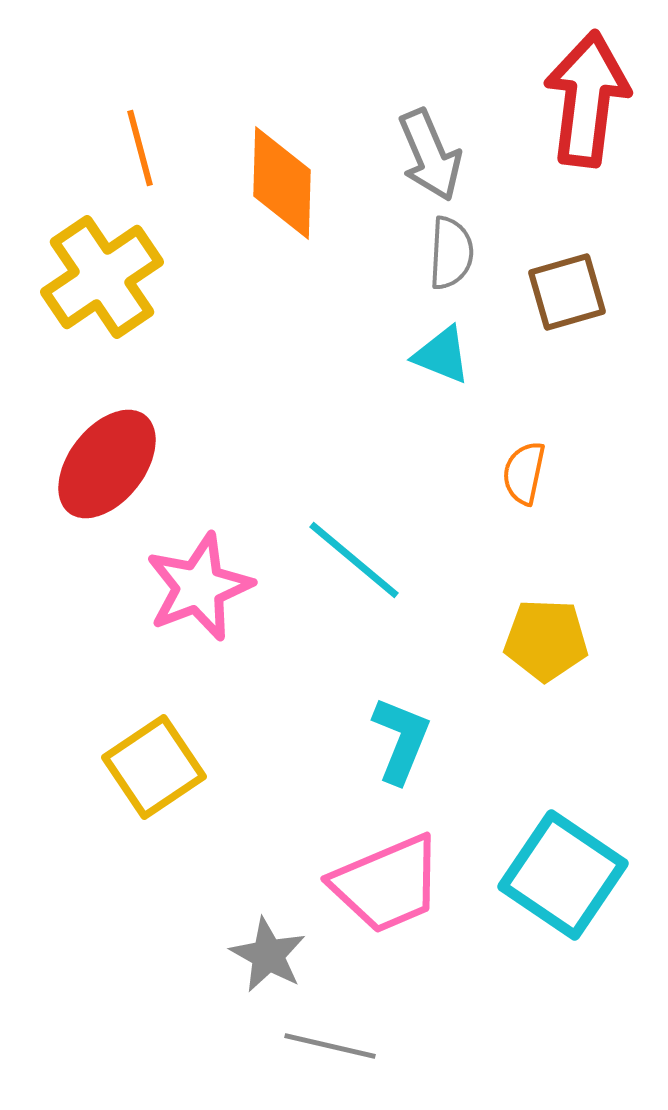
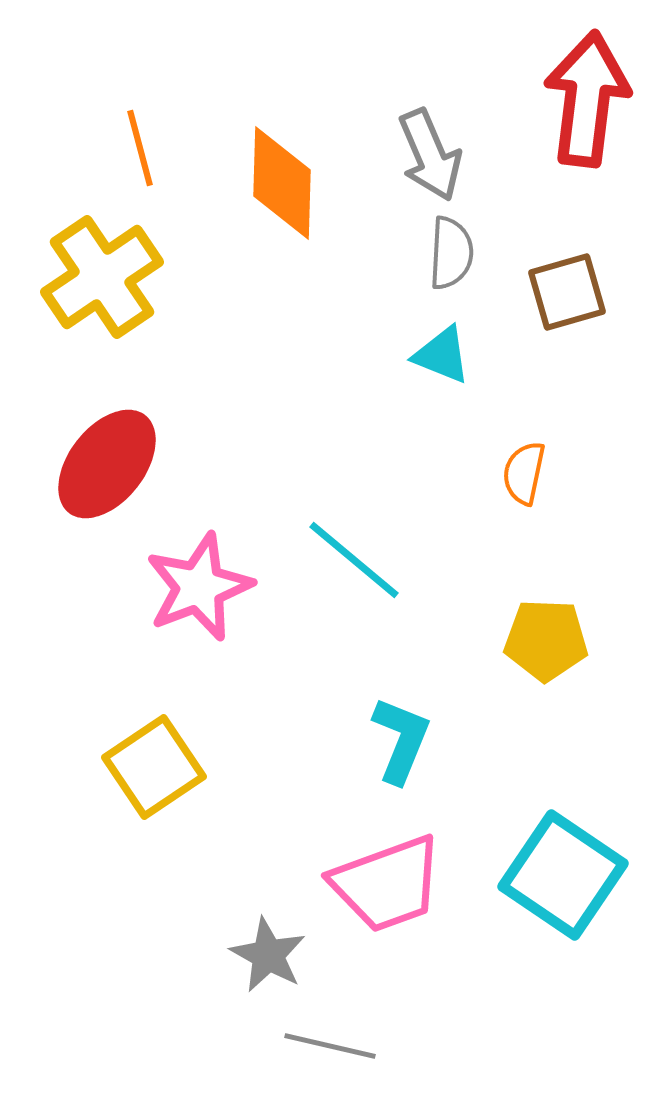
pink trapezoid: rotated 3 degrees clockwise
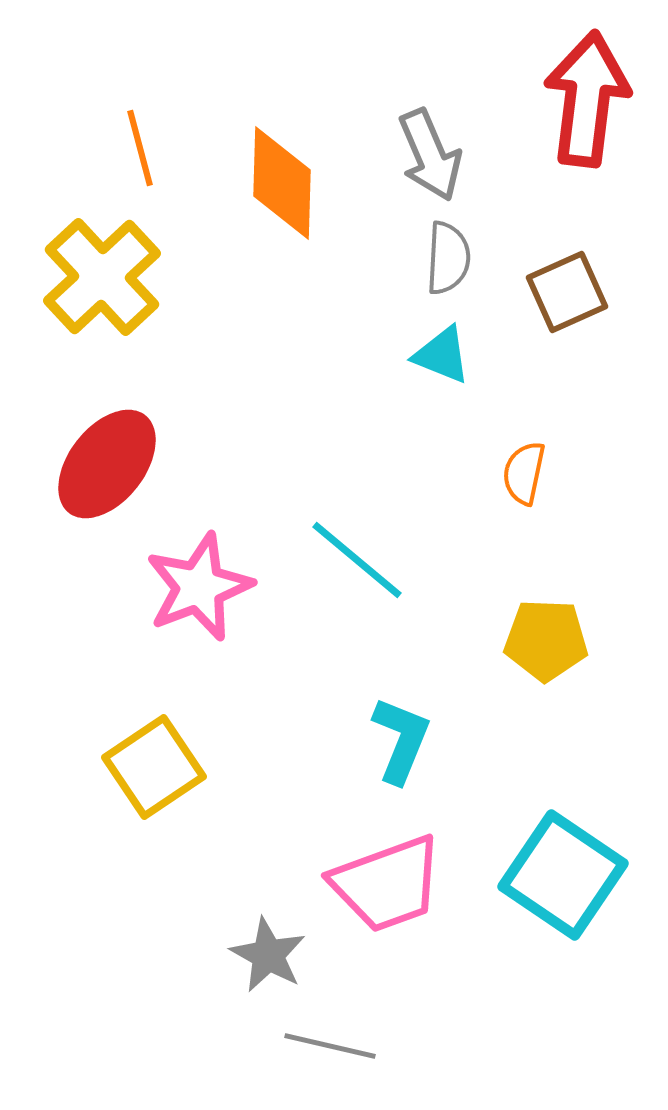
gray semicircle: moved 3 px left, 5 px down
yellow cross: rotated 9 degrees counterclockwise
brown square: rotated 8 degrees counterclockwise
cyan line: moved 3 px right
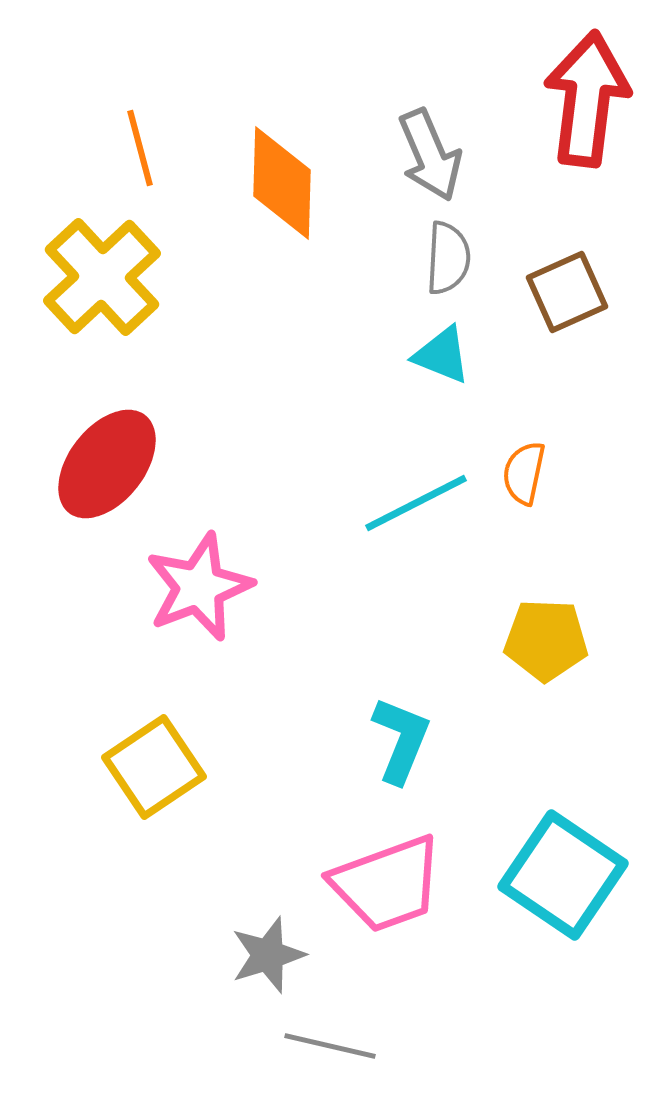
cyan line: moved 59 px right, 57 px up; rotated 67 degrees counterclockwise
gray star: rotated 26 degrees clockwise
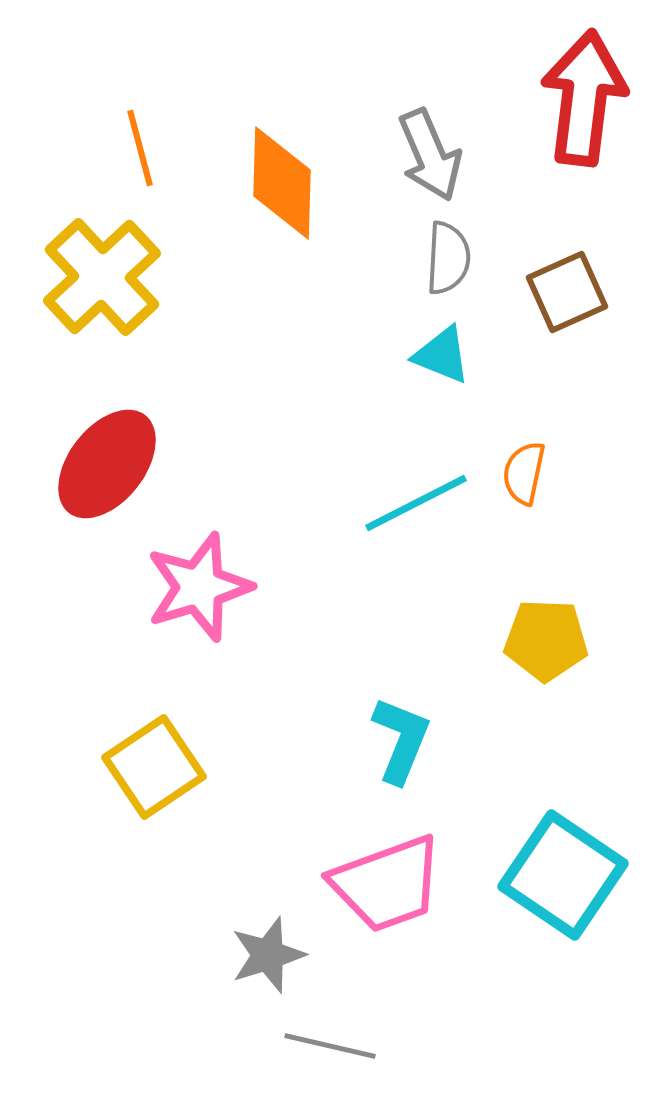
red arrow: moved 3 px left, 1 px up
pink star: rotated 4 degrees clockwise
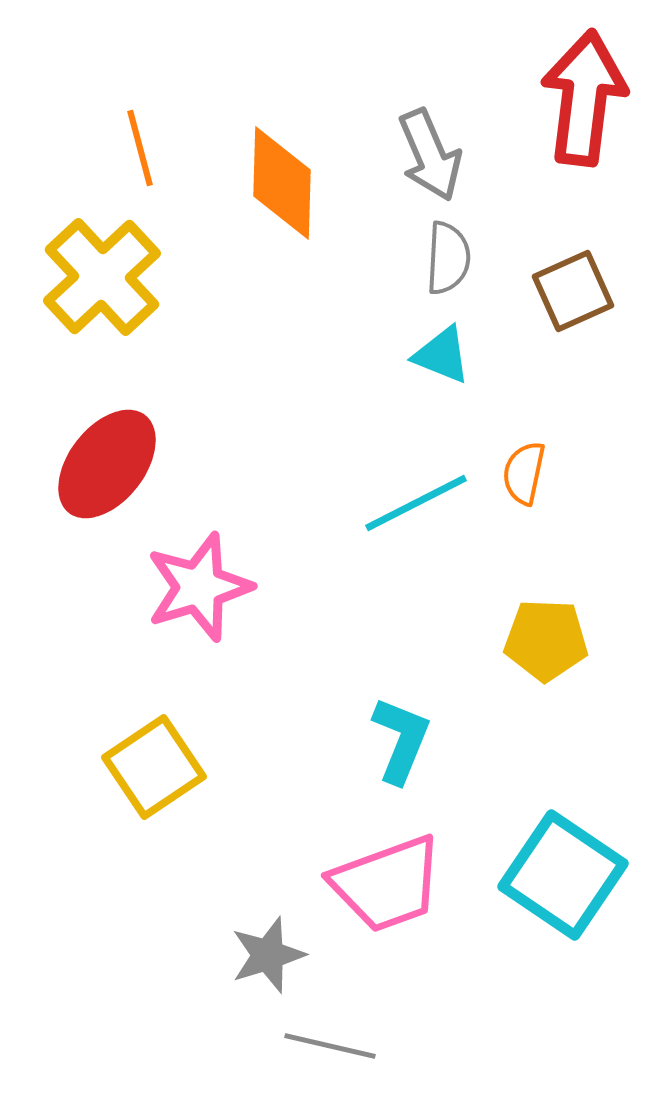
brown square: moved 6 px right, 1 px up
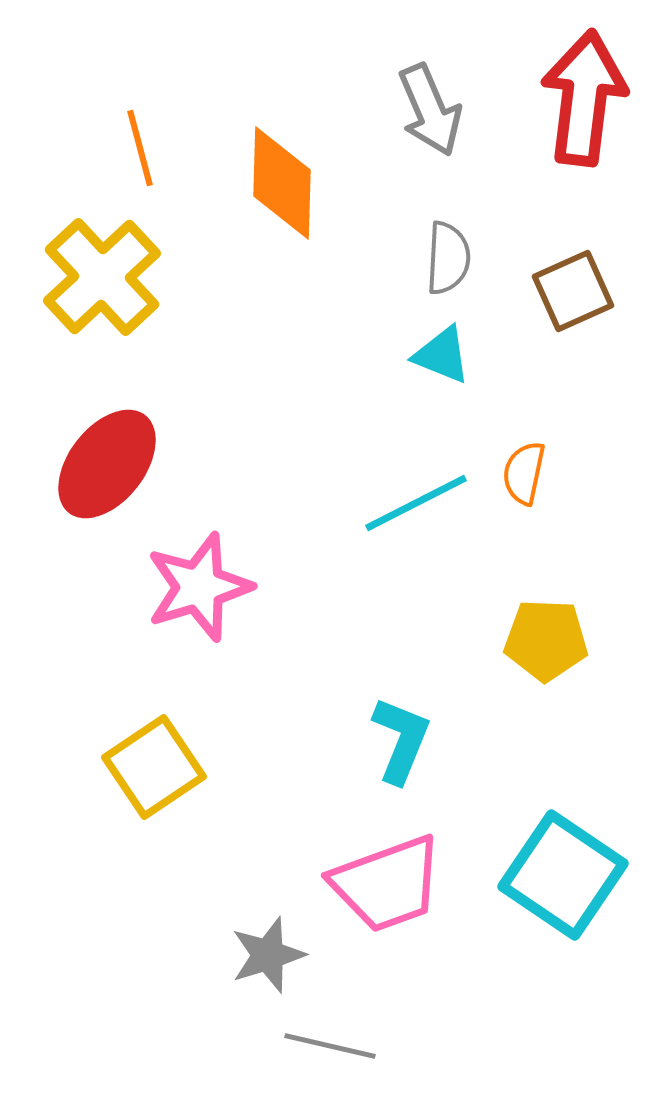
gray arrow: moved 45 px up
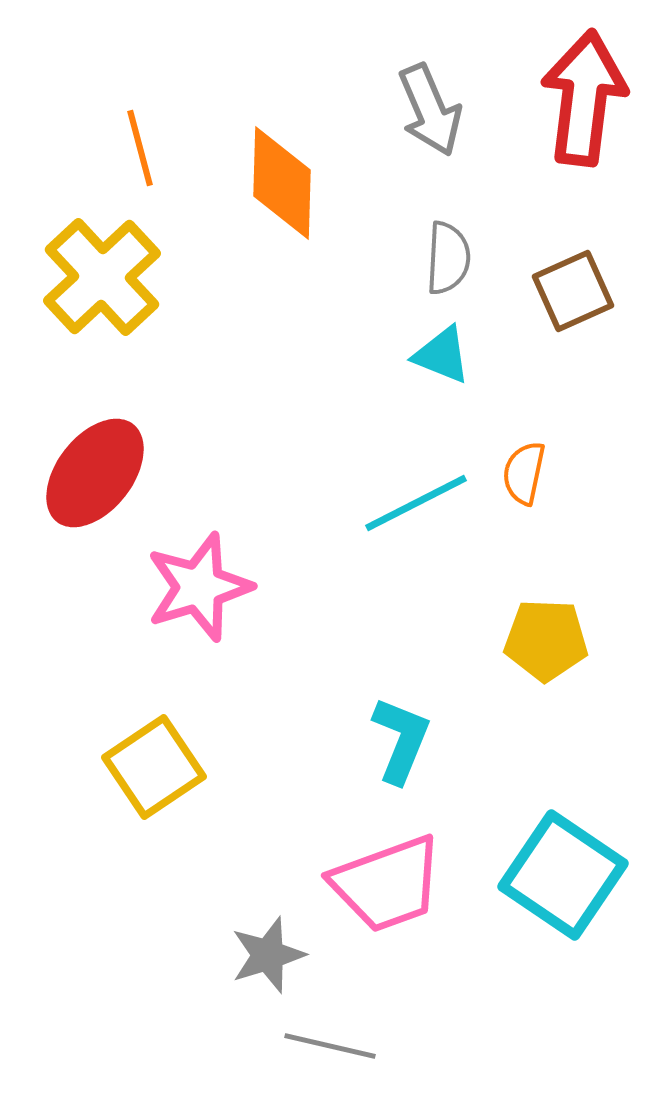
red ellipse: moved 12 px left, 9 px down
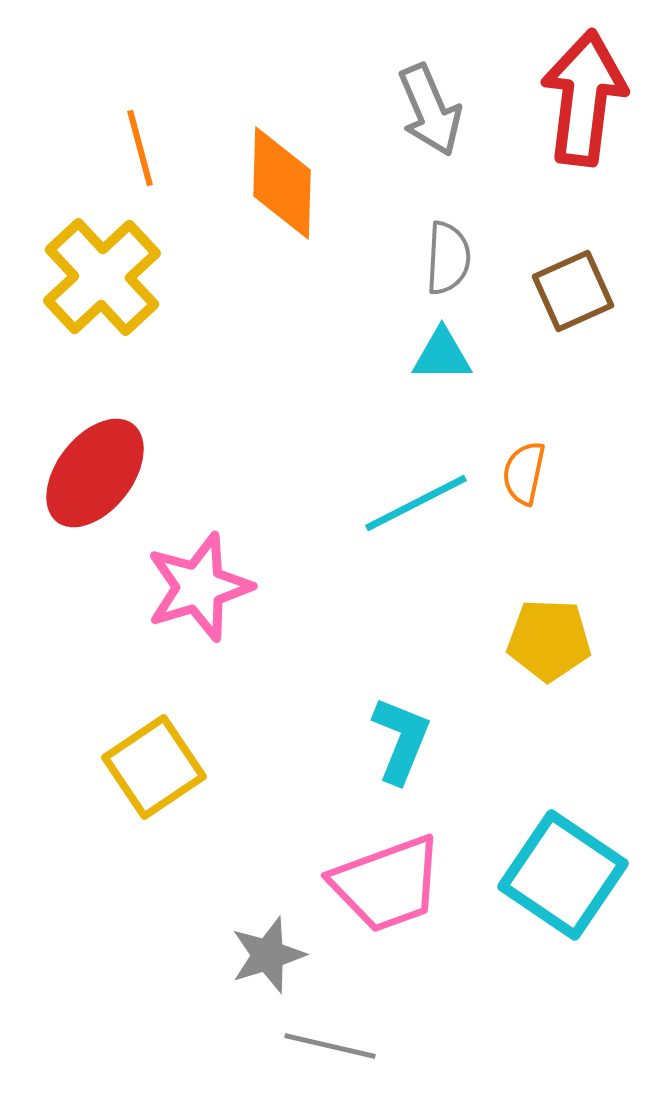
cyan triangle: rotated 22 degrees counterclockwise
yellow pentagon: moved 3 px right
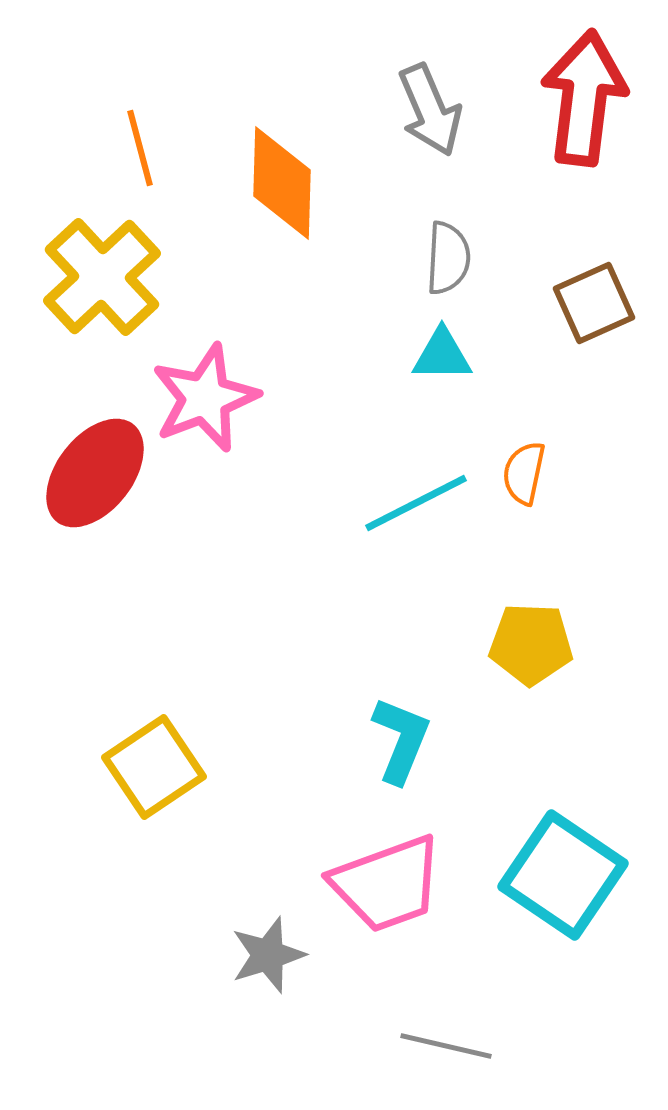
brown square: moved 21 px right, 12 px down
pink star: moved 6 px right, 189 px up; rotated 4 degrees counterclockwise
yellow pentagon: moved 18 px left, 4 px down
gray line: moved 116 px right
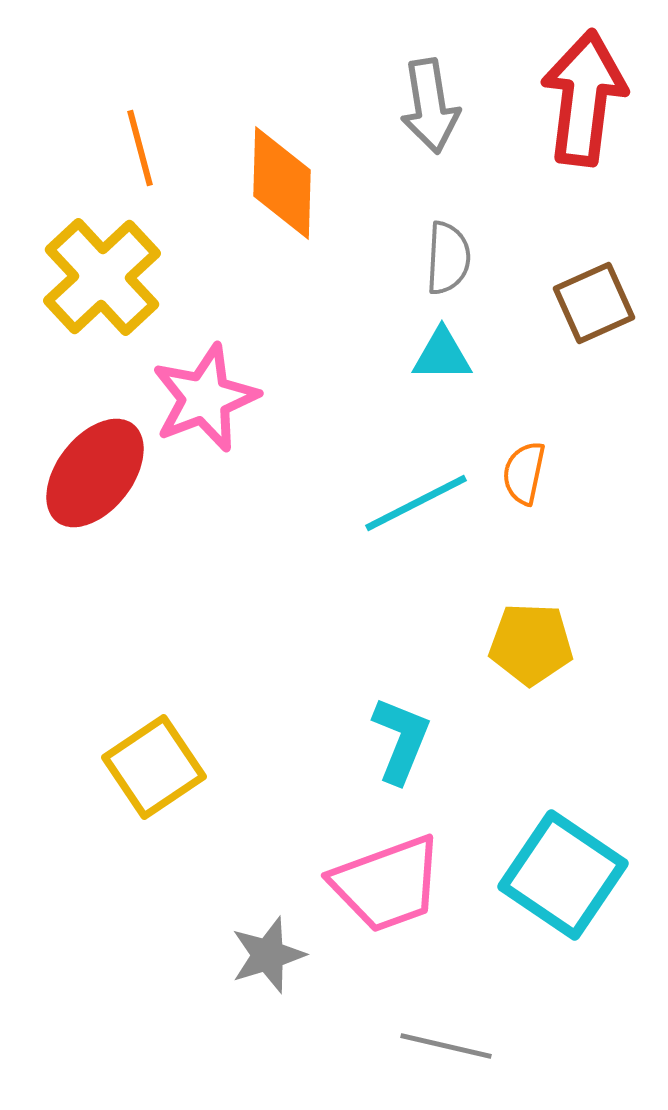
gray arrow: moved 4 px up; rotated 14 degrees clockwise
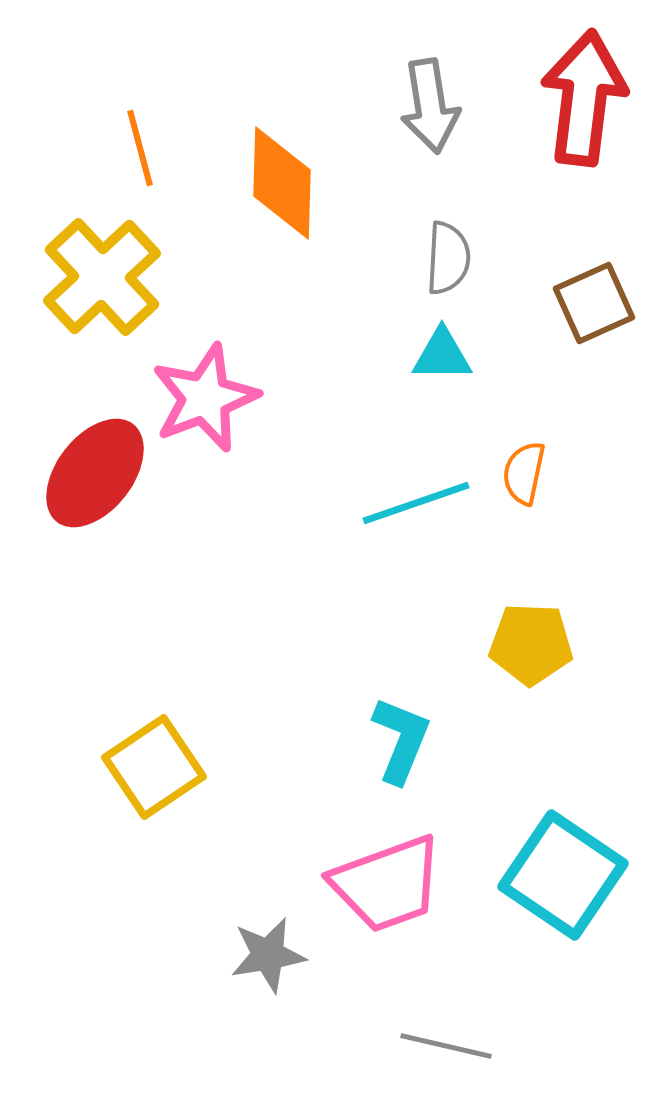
cyan line: rotated 8 degrees clockwise
gray star: rotated 8 degrees clockwise
